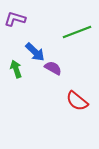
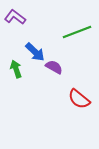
purple L-shape: moved 2 px up; rotated 20 degrees clockwise
purple semicircle: moved 1 px right, 1 px up
red semicircle: moved 2 px right, 2 px up
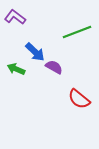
green arrow: rotated 48 degrees counterclockwise
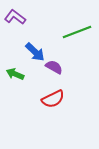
green arrow: moved 1 px left, 5 px down
red semicircle: moved 26 px left; rotated 65 degrees counterclockwise
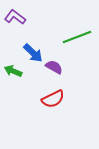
green line: moved 5 px down
blue arrow: moved 2 px left, 1 px down
green arrow: moved 2 px left, 3 px up
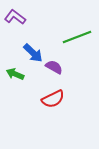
green arrow: moved 2 px right, 3 px down
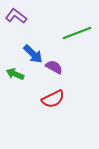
purple L-shape: moved 1 px right, 1 px up
green line: moved 4 px up
blue arrow: moved 1 px down
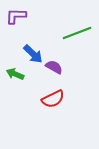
purple L-shape: rotated 35 degrees counterclockwise
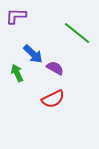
green line: rotated 60 degrees clockwise
purple semicircle: moved 1 px right, 1 px down
green arrow: moved 2 px right, 1 px up; rotated 42 degrees clockwise
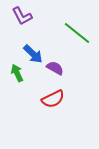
purple L-shape: moved 6 px right; rotated 120 degrees counterclockwise
